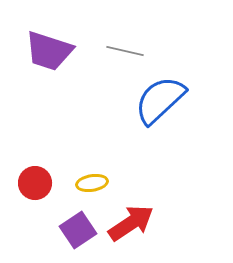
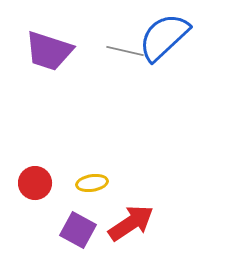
blue semicircle: moved 4 px right, 63 px up
purple square: rotated 27 degrees counterclockwise
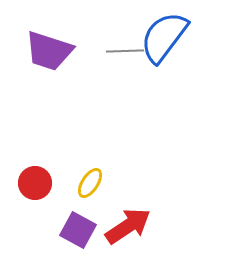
blue semicircle: rotated 10 degrees counterclockwise
gray line: rotated 15 degrees counterclockwise
yellow ellipse: moved 2 px left; rotated 48 degrees counterclockwise
red arrow: moved 3 px left, 3 px down
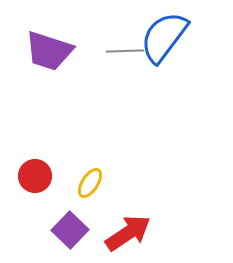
red circle: moved 7 px up
red arrow: moved 7 px down
purple square: moved 8 px left; rotated 15 degrees clockwise
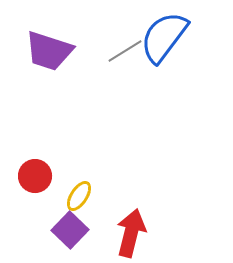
gray line: rotated 30 degrees counterclockwise
yellow ellipse: moved 11 px left, 13 px down
red arrow: moved 3 px right; rotated 42 degrees counterclockwise
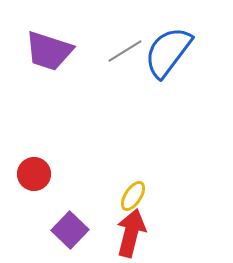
blue semicircle: moved 4 px right, 15 px down
red circle: moved 1 px left, 2 px up
yellow ellipse: moved 54 px right
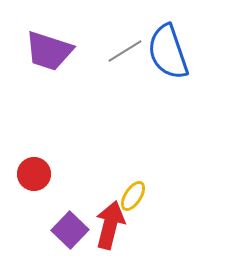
blue semicircle: rotated 56 degrees counterclockwise
red arrow: moved 21 px left, 8 px up
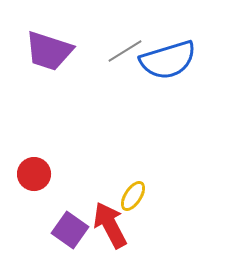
blue semicircle: moved 8 px down; rotated 88 degrees counterclockwise
red arrow: rotated 42 degrees counterclockwise
purple square: rotated 9 degrees counterclockwise
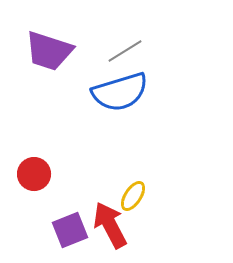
blue semicircle: moved 48 px left, 32 px down
purple square: rotated 33 degrees clockwise
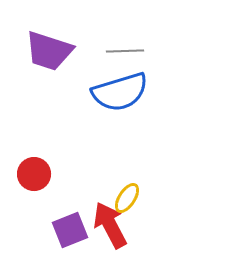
gray line: rotated 30 degrees clockwise
yellow ellipse: moved 6 px left, 2 px down
